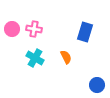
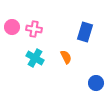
pink circle: moved 2 px up
blue circle: moved 1 px left, 2 px up
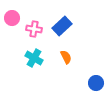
pink circle: moved 9 px up
blue rectangle: moved 23 px left, 6 px up; rotated 30 degrees clockwise
cyan cross: moved 1 px left
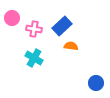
orange semicircle: moved 5 px right, 11 px up; rotated 56 degrees counterclockwise
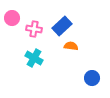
blue circle: moved 4 px left, 5 px up
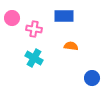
blue rectangle: moved 2 px right, 10 px up; rotated 42 degrees clockwise
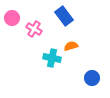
blue rectangle: rotated 54 degrees clockwise
pink cross: rotated 21 degrees clockwise
orange semicircle: rotated 24 degrees counterclockwise
cyan cross: moved 18 px right; rotated 18 degrees counterclockwise
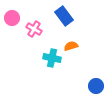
blue circle: moved 4 px right, 8 px down
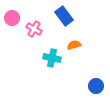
orange semicircle: moved 3 px right, 1 px up
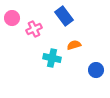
pink cross: rotated 35 degrees clockwise
blue circle: moved 16 px up
